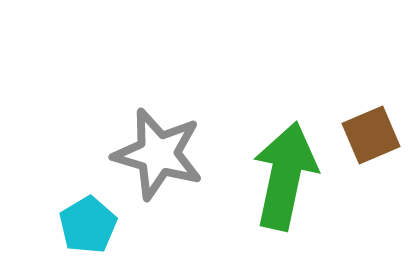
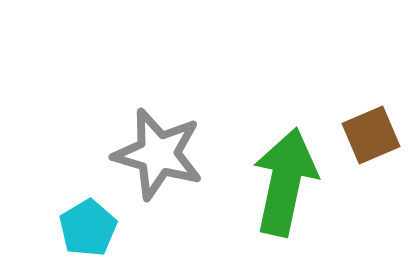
green arrow: moved 6 px down
cyan pentagon: moved 3 px down
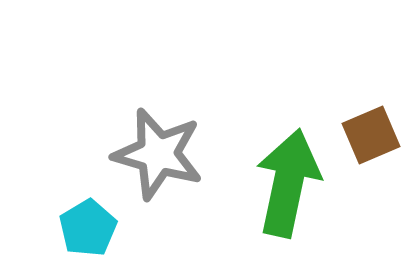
green arrow: moved 3 px right, 1 px down
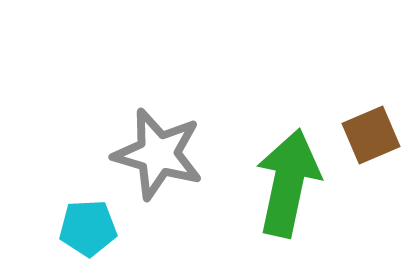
cyan pentagon: rotated 28 degrees clockwise
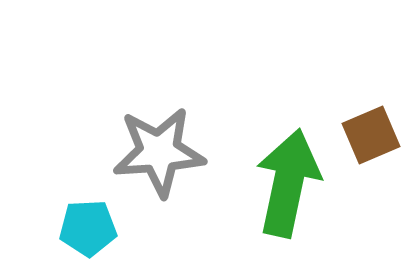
gray star: moved 1 px right, 2 px up; rotated 20 degrees counterclockwise
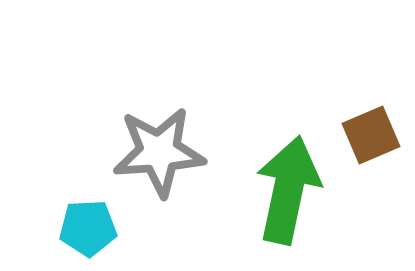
green arrow: moved 7 px down
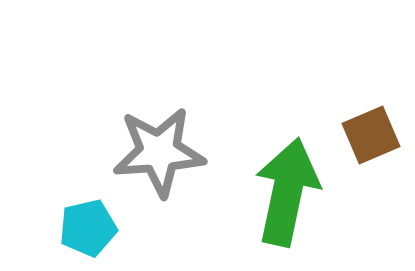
green arrow: moved 1 px left, 2 px down
cyan pentagon: rotated 10 degrees counterclockwise
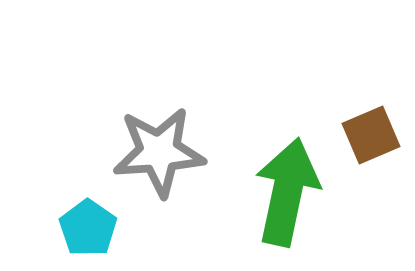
cyan pentagon: rotated 24 degrees counterclockwise
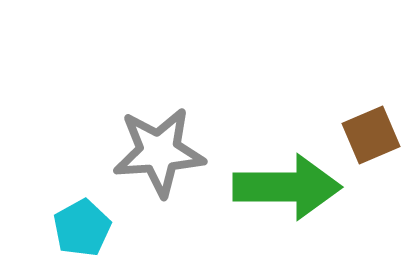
green arrow: moved 5 px up; rotated 78 degrees clockwise
cyan pentagon: moved 6 px left; rotated 8 degrees clockwise
